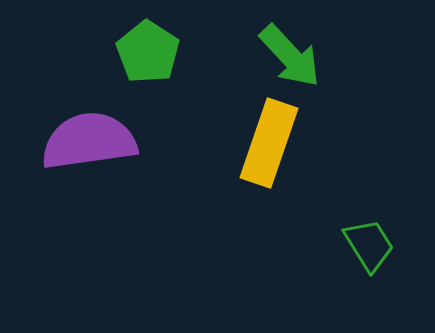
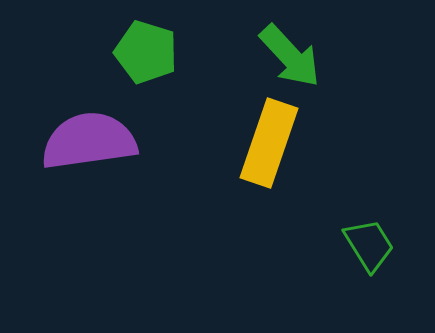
green pentagon: moved 2 px left; rotated 16 degrees counterclockwise
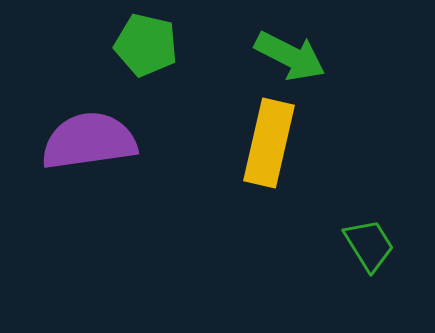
green pentagon: moved 7 px up; rotated 4 degrees counterclockwise
green arrow: rotated 20 degrees counterclockwise
yellow rectangle: rotated 6 degrees counterclockwise
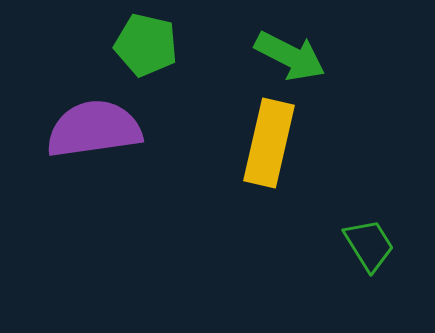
purple semicircle: moved 5 px right, 12 px up
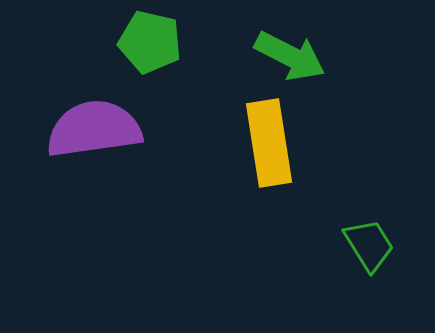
green pentagon: moved 4 px right, 3 px up
yellow rectangle: rotated 22 degrees counterclockwise
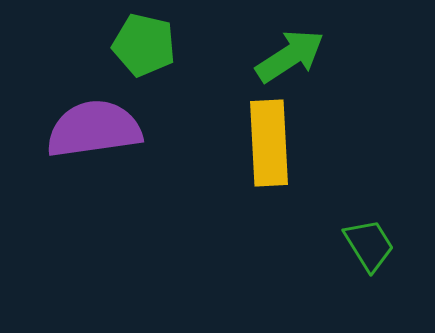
green pentagon: moved 6 px left, 3 px down
green arrow: rotated 60 degrees counterclockwise
yellow rectangle: rotated 6 degrees clockwise
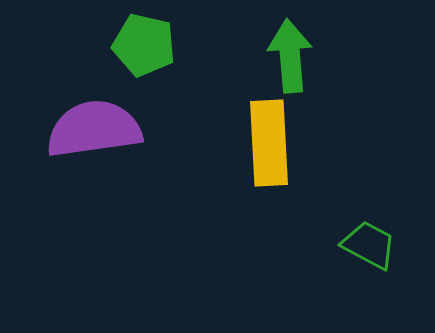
green arrow: rotated 62 degrees counterclockwise
green trapezoid: rotated 30 degrees counterclockwise
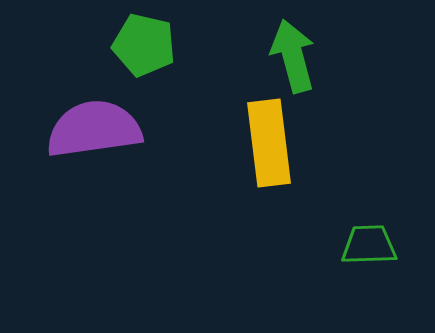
green arrow: moved 3 px right; rotated 10 degrees counterclockwise
yellow rectangle: rotated 4 degrees counterclockwise
green trapezoid: rotated 30 degrees counterclockwise
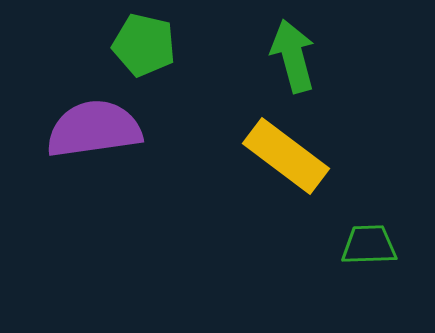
yellow rectangle: moved 17 px right, 13 px down; rotated 46 degrees counterclockwise
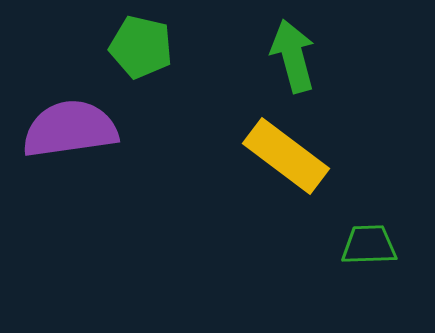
green pentagon: moved 3 px left, 2 px down
purple semicircle: moved 24 px left
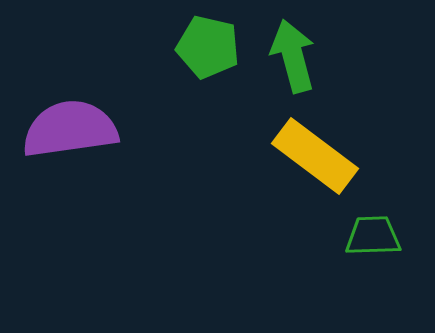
green pentagon: moved 67 px right
yellow rectangle: moved 29 px right
green trapezoid: moved 4 px right, 9 px up
